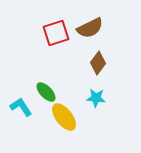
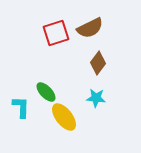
cyan L-shape: rotated 35 degrees clockwise
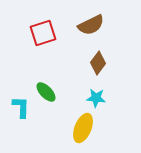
brown semicircle: moved 1 px right, 3 px up
red square: moved 13 px left
yellow ellipse: moved 19 px right, 11 px down; rotated 60 degrees clockwise
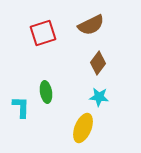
green ellipse: rotated 35 degrees clockwise
cyan star: moved 3 px right, 1 px up
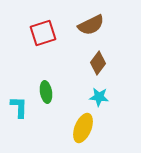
cyan L-shape: moved 2 px left
